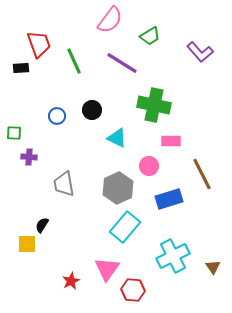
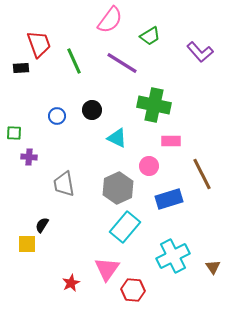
red star: moved 2 px down
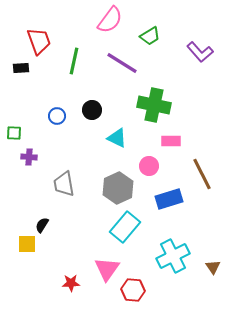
red trapezoid: moved 3 px up
green line: rotated 36 degrees clockwise
red star: rotated 24 degrees clockwise
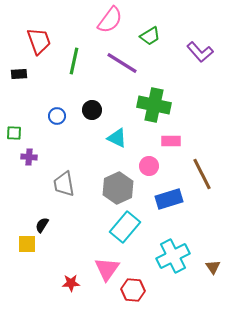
black rectangle: moved 2 px left, 6 px down
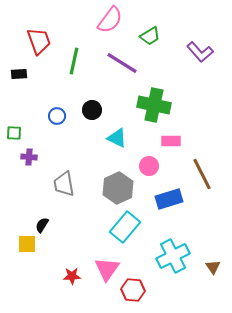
red star: moved 1 px right, 7 px up
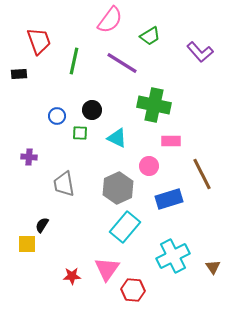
green square: moved 66 px right
